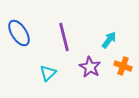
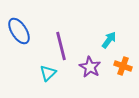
blue ellipse: moved 2 px up
purple line: moved 3 px left, 9 px down
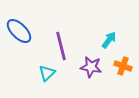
blue ellipse: rotated 12 degrees counterclockwise
purple star: moved 1 px right; rotated 20 degrees counterclockwise
cyan triangle: moved 1 px left
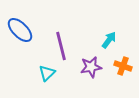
blue ellipse: moved 1 px right, 1 px up
purple star: rotated 20 degrees counterclockwise
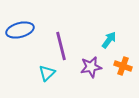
blue ellipse: rotated 60 degrees counterclockwise
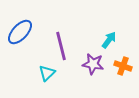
blue ellipse: moved 2 px down; rotated 32 degrees counterclockwise
purple star: moved 2 px right, 3 px up; rotated 20 degrees clockwise
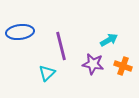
blue ellipse: rotated 40 degrees clockwise
cyan arrow: rotated 24 degrees clockwise
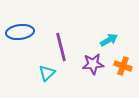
purple line: moved 1 px down
purple star: rotated 15 degrees counterclockwise
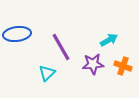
blue ellipse: moved 3 px left, 2 px down
purple line: rotated 16 degrees counterclockwise
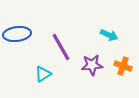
cyan arrow: moved 5 px up; rotated 54 degrees clockwise
purple star: moved 1 px left, 1 px down
cyan triangle: moved 4 px left, 1 px down; rotated 12 degrees clockwise
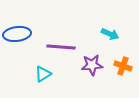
cyan arrow: moved 1 px right, 1 px up
purple line: rotated 56 degrees counterclockwise
